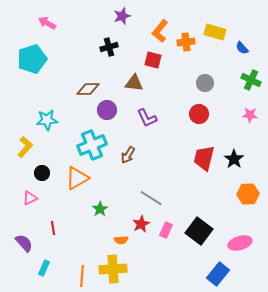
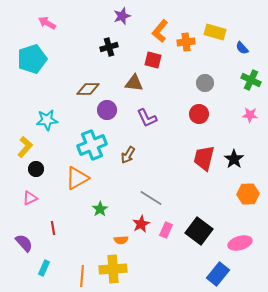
black circle: moved 6 px left, 4 px up
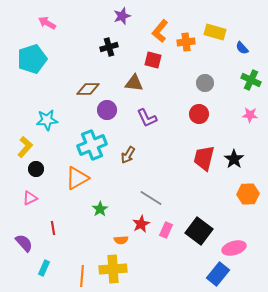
pink ellipse: moved 6 px left, 5 px down
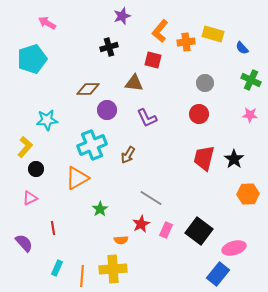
yellow rectangle: moved 2 px left, 2 px down
cyan rectangle: moved 13 px right
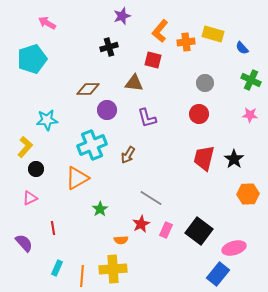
purple L-shape: rotated 10 degrees clockwise
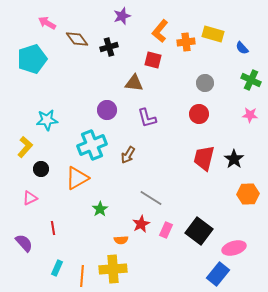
brown diamond: moved 11 px left, 50 px up; rotated 55 degrees clockwise
black circle: moved 5 px right
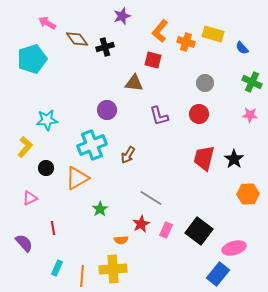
orange cross: rotated 24 degrees clockwise
black cross: moved 4 px left
green cross: moved 1 px right, 2 px down
purple L-shape: moved 12 px right, 2 px up
black circle: moved 5 px right, 1 px up
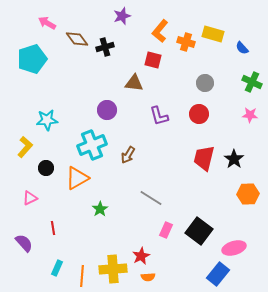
red star: moved 32 px down
orange semicircle: moved 27 px right, 37 px down
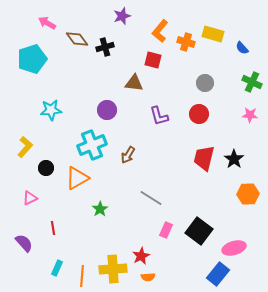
cyan star: moved 4 px right, 10 px up
